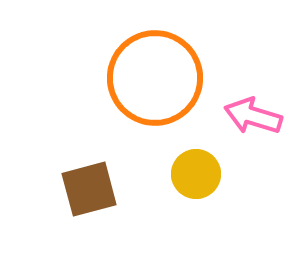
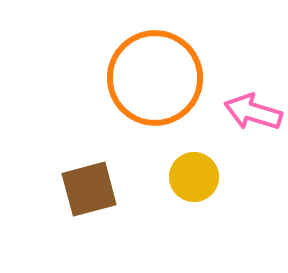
pink arrow: moved 4 px up
yellow circle: moved 2 px left, 3 px down
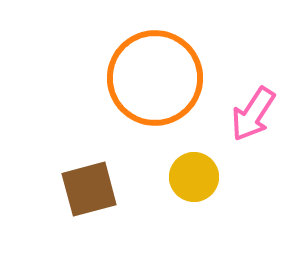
pink arrow: moved 2 px down; rotated 74 degrees counterclockwise
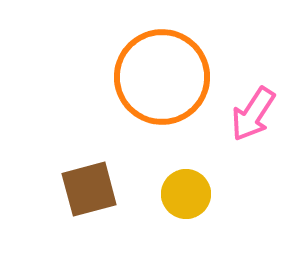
orange circle: moved 7 px right, 1 px up
yellow circle: moved 8 px left, 17 px down
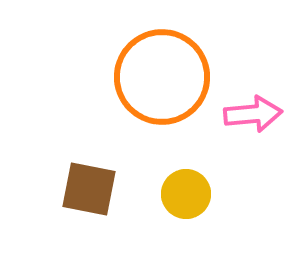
pink arrow: rotated 128 degrees counterclockwise
brown square: rotated 26 degrees clockwise
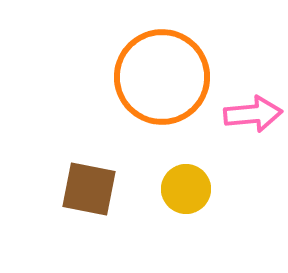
yellow circle: moved 5 px up
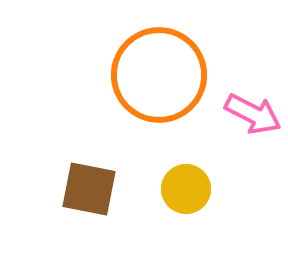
orange circle: moved 3 px left, 2 px up
pink arrow: rotated 32 degrees clockwise
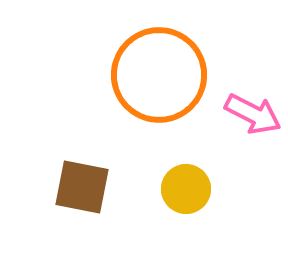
brown square: moved 7 px left, 2 px up
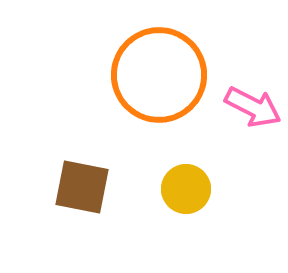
pink arrow: moved 7 px up
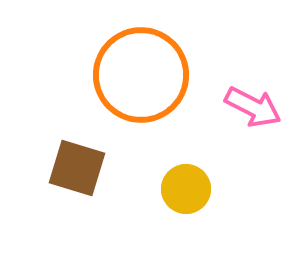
orange circle: moved 18 px left
brown square: moved 5 px left, 19 px up; rotated 6 degrees clockwise
